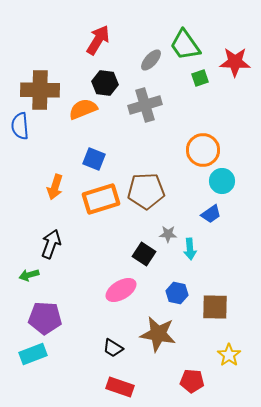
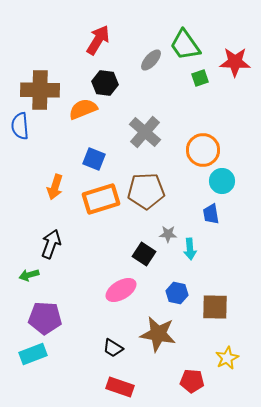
gray cross: moved 27 px down; rotated 32 degrees counterclockwise
blue trapezoid: rotated 115 degrees clockwise
yellow star: moved 2 px left, 3 px down; rotated 10 degrees clockwise
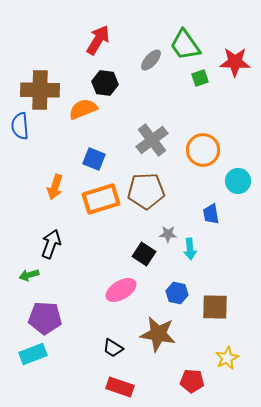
gray cross: moved 7 px right, 8 px down; rotated 12 degrees clockwise
cyan circle: moved 16 px right
